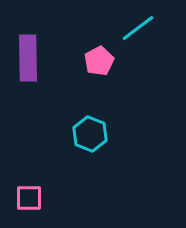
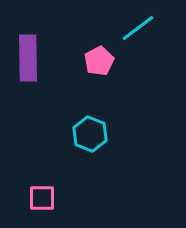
pink square: moved 13 px right
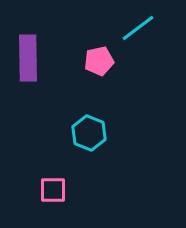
pink pentagon: rotated 16 degrees clockwise
cyan hexagon: moved 1 px left, 1 px up
pink square: moved 11 px right, 8 px up
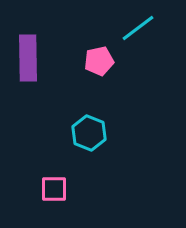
pink square: moved 1 px right, 1 px up
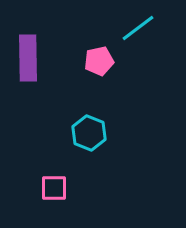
pink square: moved 1 px up
